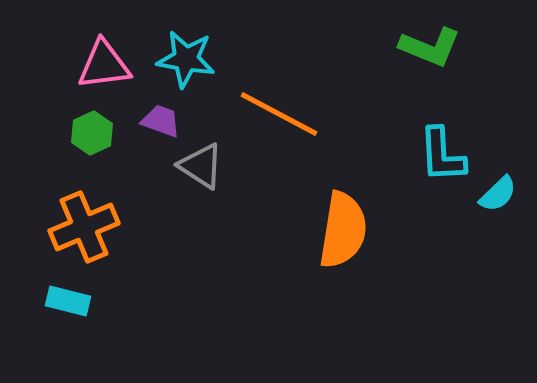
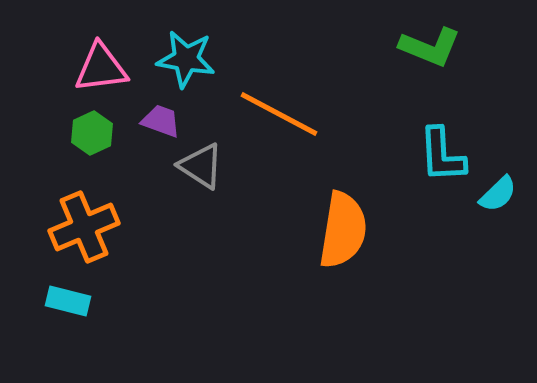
pink triangle: moved 3 px left, 3 px down
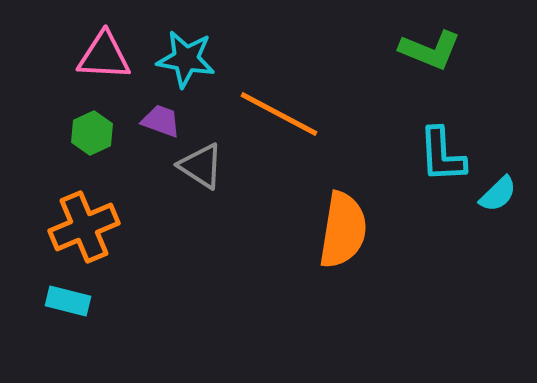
green L-shape: moved 3 px down
pink triangle: moved 3 px right, 12 px up; rotated 10 degrees clockwise
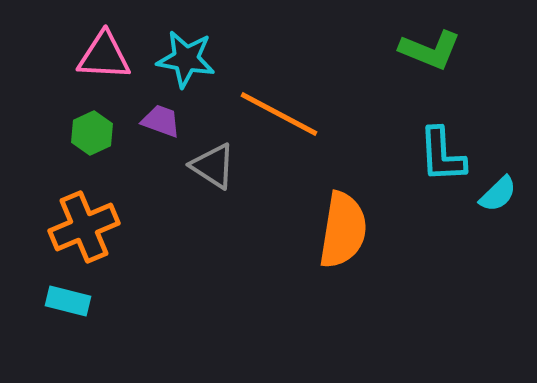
gray triangle: moved 12 px right
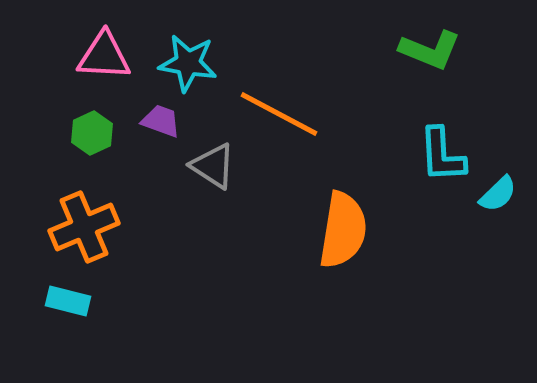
cyan star: moved 2 px right, 4 px down
